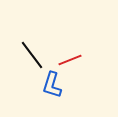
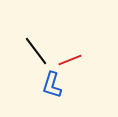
black line: moved 4 px right, 4 px up
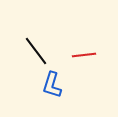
red line: moved 14 px right, 5 px up; rotated 15 degrees clockwise
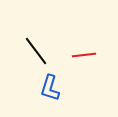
blue L-shape: moved 2 px left, 3 px down
